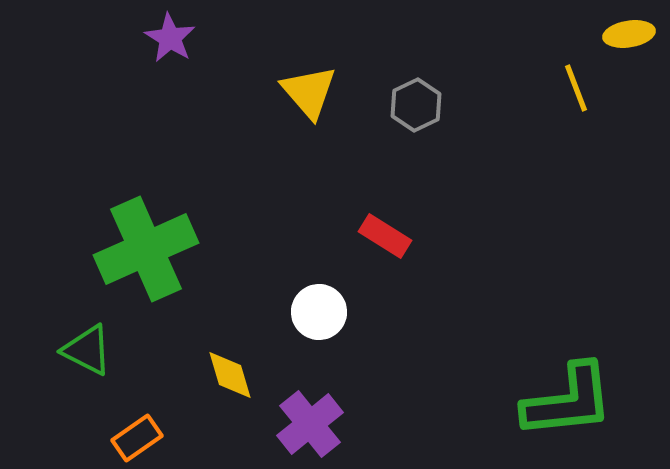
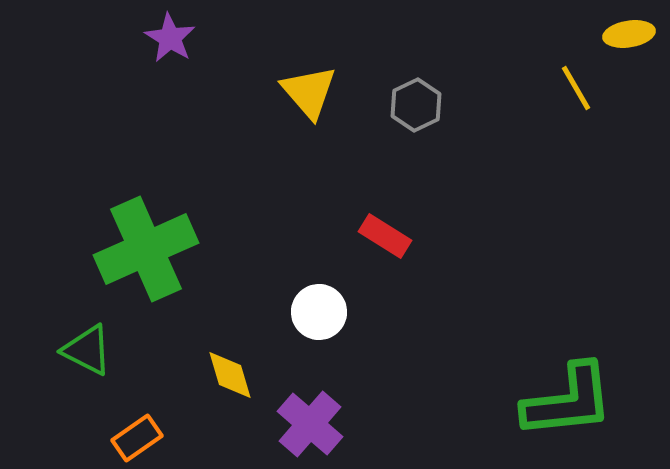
yellow line: rotated 9 degrees counterclockwise
purple cross: rotated 10 degrees counterclockwise
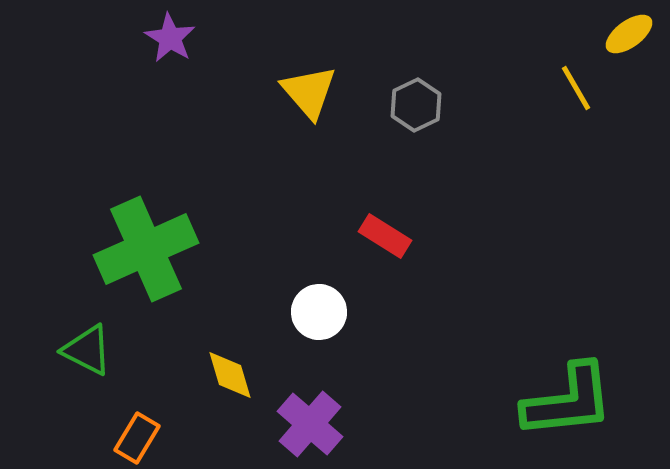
yellow ellipse: rotated 27 degrees counterclockwise
orange rectangle: rotated 24 degrees counterclockwise
